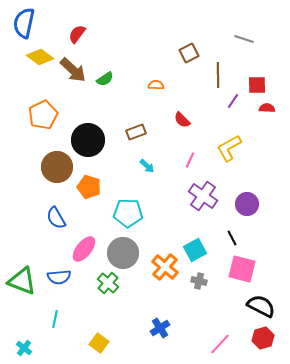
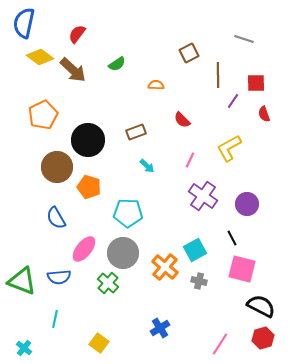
green semicircle at (105, 79): moved 12 px right, 15 px up
red square at (257, 85): moved 1 px left, 2 px up
red semicircle at (267, 108): moved 3 px left, 6 px down; rotated 112 degrees counterclockwise
pink line at (220, 344): rotated 10 degrees counterclockwise
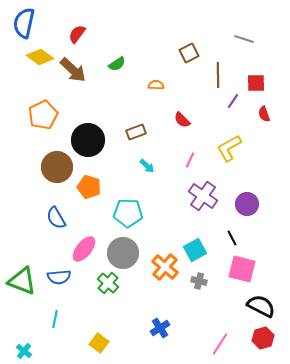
cyan cross at (24, 348): moved 3 px down
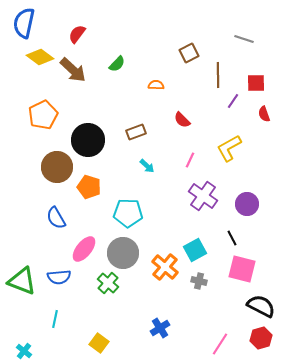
green semicircle at (117, 64): rotated 12 degrees counterclockwise
red hexagon at (263, 338): moved 2 px left
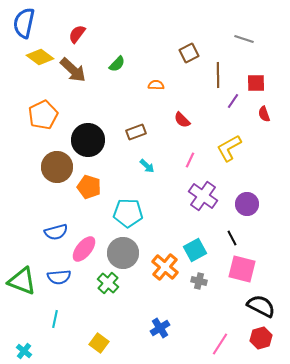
blue semicircle at (56, 218): moved 14 px down; rotated 75 degrees counterclockwise
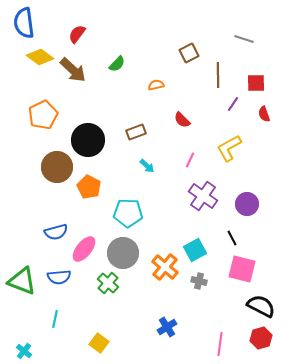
blue semicircle at (24, 23): rotated 20 degrees counterclockwise
orange semicircle at (156, 85): rotated 14 degrees counterclockwise
purple line at (233, 101): moved 3 px down
orange pentagon at (89, 187): rotated 10 degrees clockwise
blue cross at (160, 328): moved 7 px right, 1 px up
pink line at (220, 344): rotated 25 degrees counterclockwise
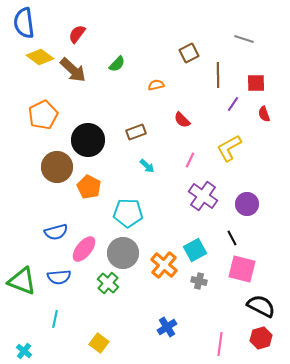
orange cross at (165, 267): moved 1 px left, 2 px up
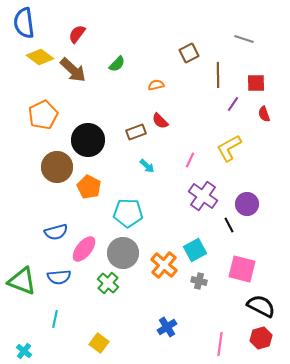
red semicircle at (182, 120): moved 22 px left, 1 px down
black line at (232, 238): moved 3 px left, 13 px up
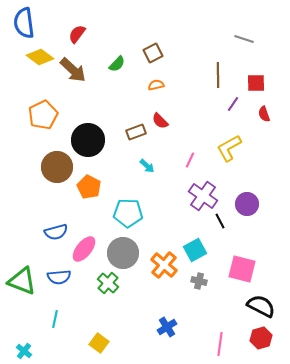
brown square at (189, 53): moved 36 px left
black line at (229, 225): moved 9 px left, 4 px up
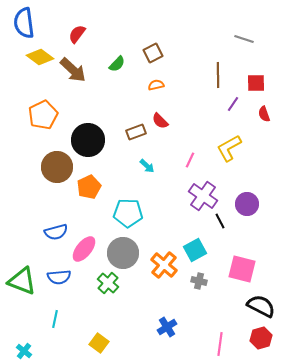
orange pentagon at (89, 187): rotated 20 degrees clockwise
